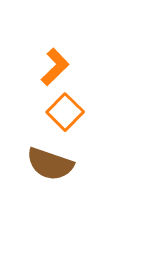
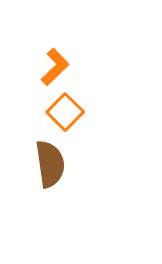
brown semicircle: rotated 117 degrees counterclockwise
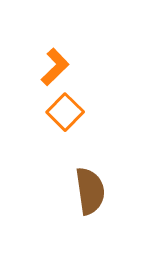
brown semicircle: moved 40 px right, 27 px down
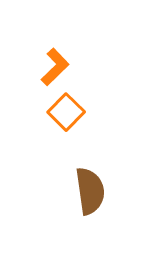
orange square: moved 1 px right
